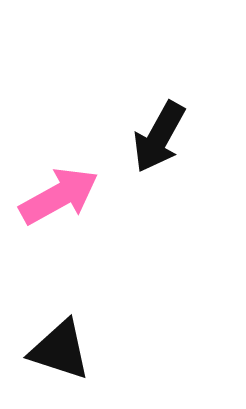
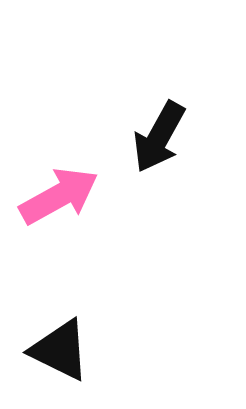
black triangle: rotated 8 degrees clockwise
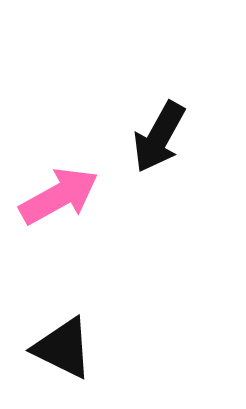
black triangle: moved 3 px right, 2 px up
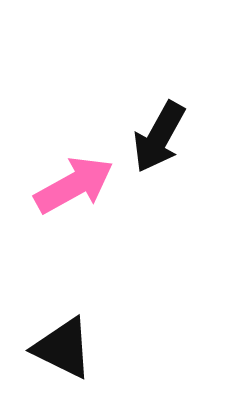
pink arrow: moved 15 px right, 11 px up
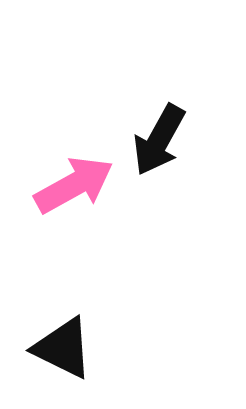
black arrow: moved 3 px down
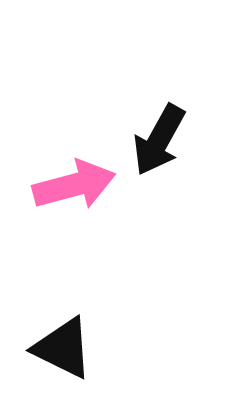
pink arrow: rotated 14 degrees clockwise
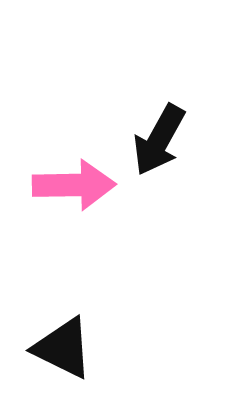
pink arrow: rotated 14 degrees clockwise
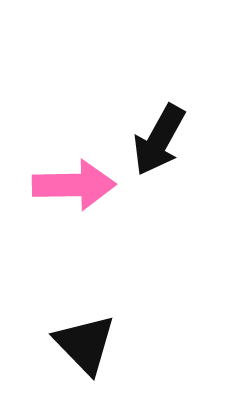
black triangle: moved 22 px right, 4 px up; rotated 20 degrees clockwise
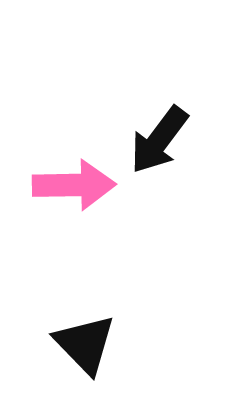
black arrow: rotated 8 degrees clockwise
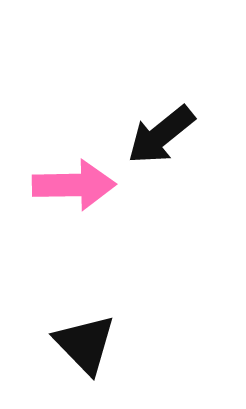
black arrow: moved 2 px right, 5 px up; rotated 14 degrees clockwise
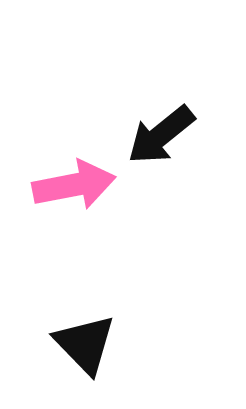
pink arrow: rotated 10 degrees counterclockwise
